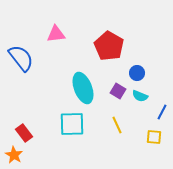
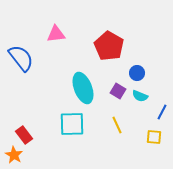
red rectangle: moved 2 px down
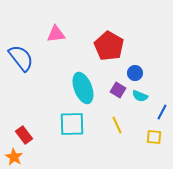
blue circle: moved 2 px left
purple square: moved 1 px up
orange star: moved 2 px down
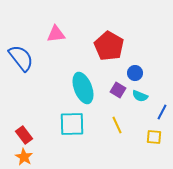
orange star: moved 10 px right
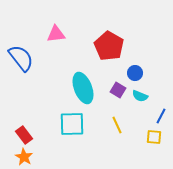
blue line: moved 1 px left, 4 px down
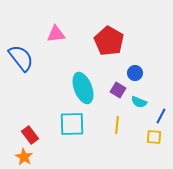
red pentagon: moved 5 px up
cyan semicircle: moved 1 px left, 6 px down
yellow line: rotated 30 degrees clockwise
red rectangle: moved 6 px right
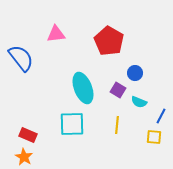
red rectangle: moved 2 px left; rotated 30 degrees counterclockwise
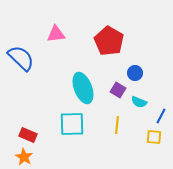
blue semicircle: rotated 8 degrees counterclockwise
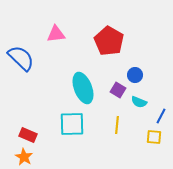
blue circle: moved 2 px down
